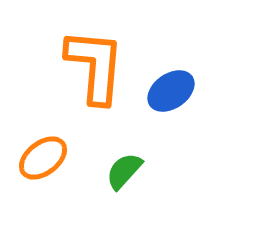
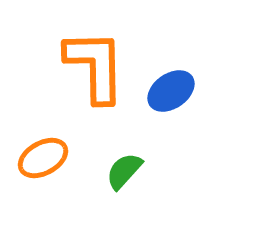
orange L-shape: rotated 6 degrees counterclockwise
orange ellipse: rotated 9 degrees clockwise
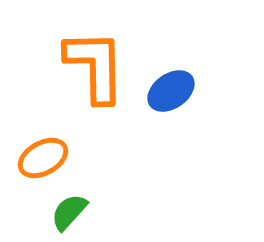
green semicircle: moved 55 px left, 41 px down
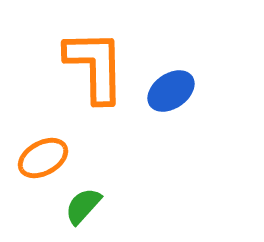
green semicircle: moved 14 px right, 6 px up
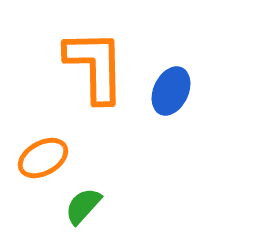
blue ellipse: rotated 30 degrees counterclockwise
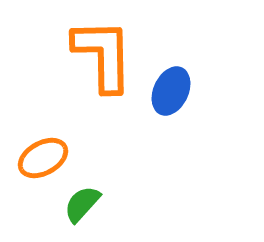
orange L-shape: moved 8 px right, 11 px up
green semicircle: moved 1 px left, 2 px up
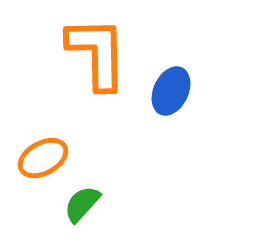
orange L-shape: moved 6 px left, 2 px up
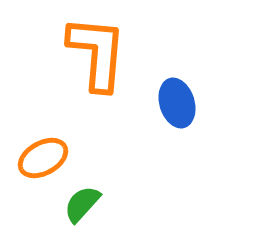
orange L-shape: rotated 6 degrees clockwise
blue ellipse: moved 6 px right, 12 px down; rotated 42 degrees counterclockwise
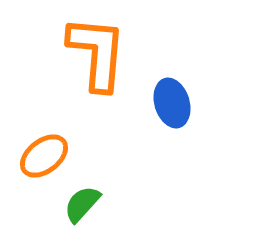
blue ellipse: moved 5 px left
orange ellipse: moved 1 px right, 2 px up; rotated 9 degrees counterclockwise
